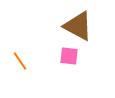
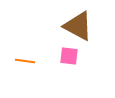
orange line: moved 5 px right; rotated 48 degrees counterclockwise
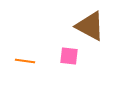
brown triangle: moved 12 px right
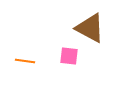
brown triangle: moved 2 px down
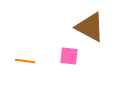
brown triangle: moved 1 px up
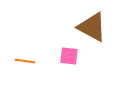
brown triangle: moved 2 px right
